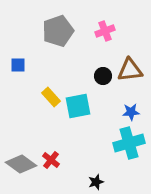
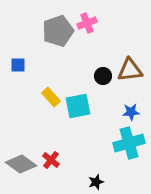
pink cross: moved 18 px left, 8 px up
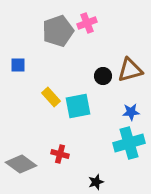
brown triangle: rotated 8 degrees counterclockwise
red cross: moved 9 px right, 6 px up; rotated 24 degrees counterclockwise
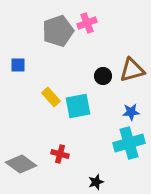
brown triangle: moved 2 px right
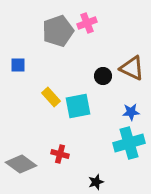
brown triangle: moved 2 px up; rotated 40 degrees clockwise
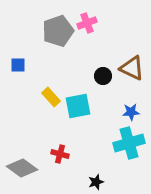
gray diamond: moved 1 px right, 4 px down
